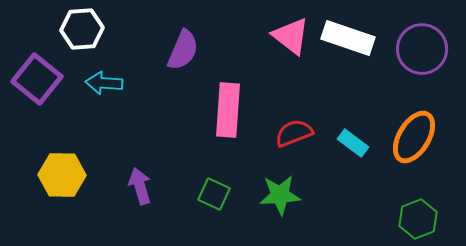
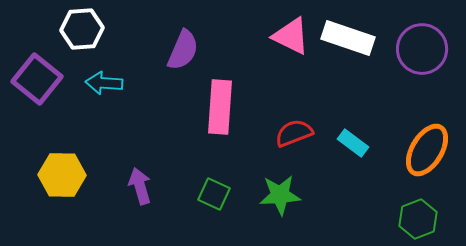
pink triangle: rotated 12 degrees counterclockwise
pink rectangle: moved 8 px left, 3 px up
orange ellipse: moved 13 px right, 13 px down
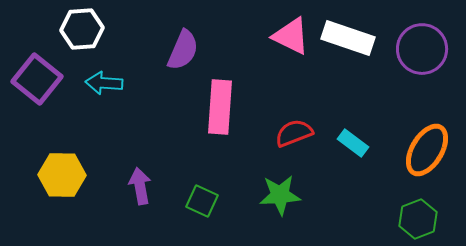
purple arrow: rotated 6 degrees clockwise
green square: moved 12 px left, 7 px down
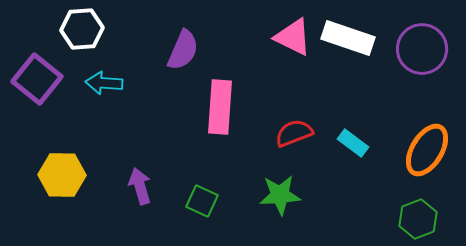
pink triangle: moved 2 px right, 1 px down
purple arrow: rotated 6 degrees counterclockwise
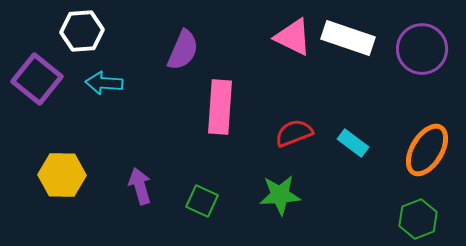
white hexagon: moved 2 px down
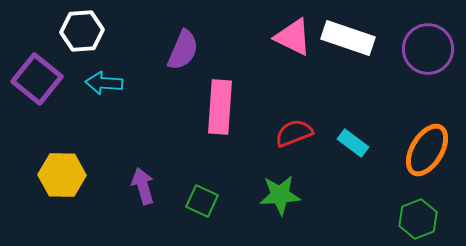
purple circle: moved 6 px right
purple arrow: moved 3 px right
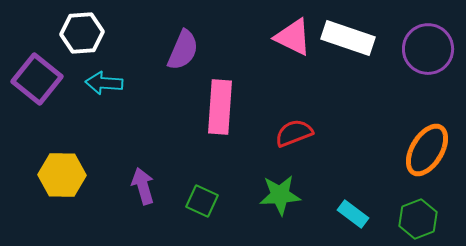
white hexagon: moved 2 px down
cyan rectangle: moved 71 px down
